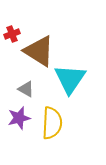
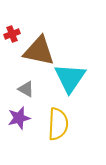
brown triangle: rotated 20 degrees counterclockwise
cyan triangle: moved 1 px up
yellow semicircle: moved 6 px right, 1 px down
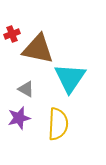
brown triangle: moved 1 px left, 2 px up
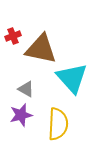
red cross: moved 1 px right, 2 px down
brown triangle: moved 3 px right
cyan triangle: moved 2 px right; rotated 16 degrees counterclockwise
purple star: moved 2 px right, 3 px up
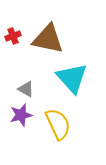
brown triangle: moved 7 px right, 10 px up
yellow semicircle: rotated 28 degrees counterclockwise
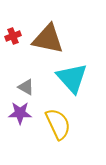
gray triangle: moved 2 px up
purple star: moved 1 px left, 2 px up; rotated 15 degrees clockwise
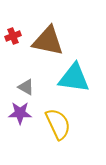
brown triangle: moved 2 px down
cyan triangle: moved 2 px right; rotated 40 degrees counterclockwise
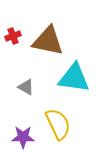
purple star: moved 3 px right, 24 px down
